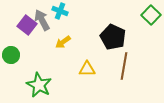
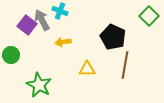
green square: moved 2 px left, 1 px down
yellow arrow: rotated 28 degrees clockwise
brown line: moved 1 px right, 1 px up
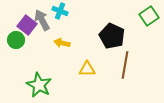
green square: rotated 12 degrees clockwise
black pentagon: moved 1 px left, 1 px up
yellow arrow: moved 1 px left, 1 px down; rotated 21 degrees clockwise
green circle: moved 5 px right, 15 px up
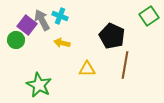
cyan cross: moved 5 px down
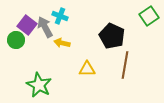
gray arrow: moved 3 px right, 7 px down
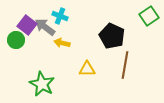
gray arrow: rotated 25 degrees counterclockwise
green star: moved 3 px right, 1 px up
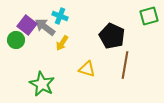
green square: rotated 18 degrees clockwise
yellow arrow: rotated 70 degrees counterclockwise
yellow triangle: rotated 18 degrees clockwise
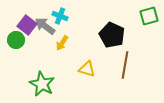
gray arrow: moved 1 px up
black pentagon: moved 1 px up
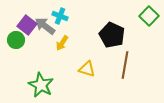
green square: rotated 30 degrees counterclockwise
green star: moved 1 px left, 1 px down
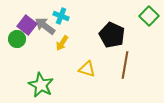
cyan cross: moved 1 px right
green circle: moved 1 px right, 1 px up
